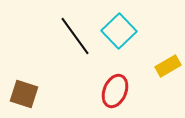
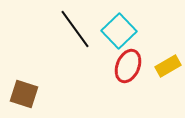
black line: moved 7 px up
red ellipse: moved 13 px right, 25 px up
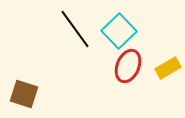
yellow rectangle: moved 2 px down
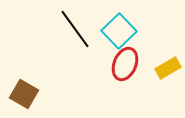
red ellipse: moved 3 px left, 2 px up
brown square: rotated 12 degrees clockwise
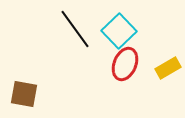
brown square: rotated 20 degrees counterclockwise
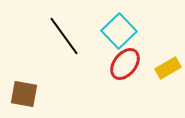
black line: moved 11 px left, 7 px down
red ellipse: rotated 16 degrees clockwise
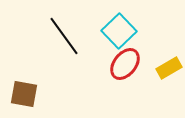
yellow rectangle: moved 1 px right
